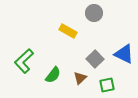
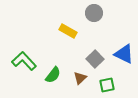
green L-shape: rotated 90 degrees clockwise
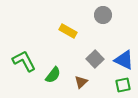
gray circle: moved 9 px right, 2 px down
blue triangle: moved 6 px down
green L-shape: rotated 15 degrees clockwise
brown triangle: moved 1 px right, 4 px down
green square: moved 16 px right
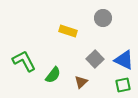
gray circle: moved 3 px down
yellow rectangle: rotated 12 degrees counterclockwise
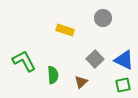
yellow rectangle: moved 3 px left, 1 px up
green semicircle: rotated 42 degrees counterclockwise
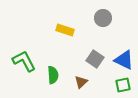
gray square: rotated 12 degrees counterclockwise
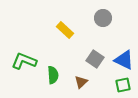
yellow rectangle: rotated 24 degrees clockwise
green L-shape: rotated 40 degrees counterclockwise
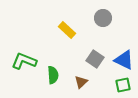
yellow rectangle: moved 2 px right
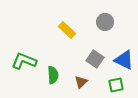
gray circle: moved 2 px right, 4 px down
green square: moved 7 px left
